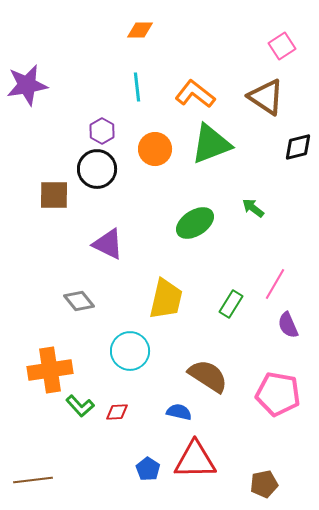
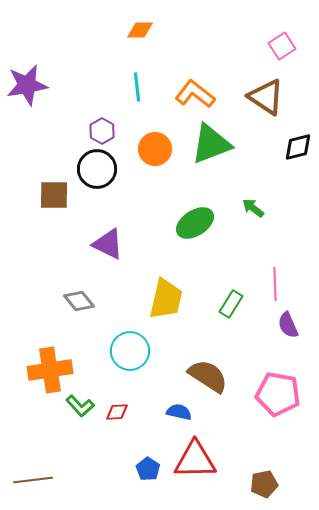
pink line: rotated 32 degrees counterclockwise
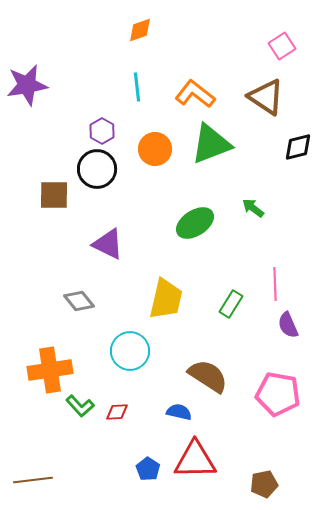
orange diamond: rotated 20 degrees counterclockwise
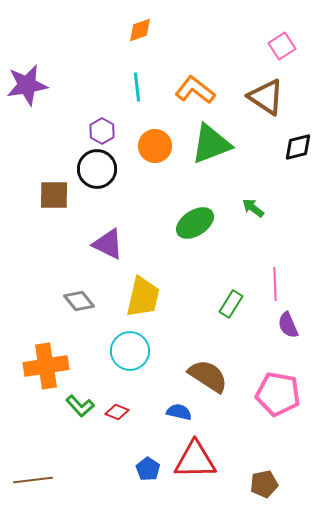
orange L-shape: moved 4 px up
orange circle: moved 3 px up
yellow trapezoid: moved 23 px left, 2 px up
orange cross: moved 4 px left, 4 px up
red diamond: rotated 25 degrees clockwise
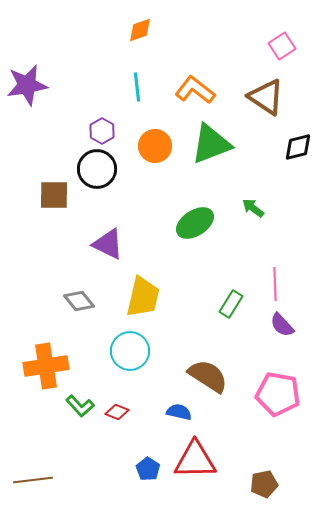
purple semicircle: moved 6 px left; rotated 20 degrees counterclockwise
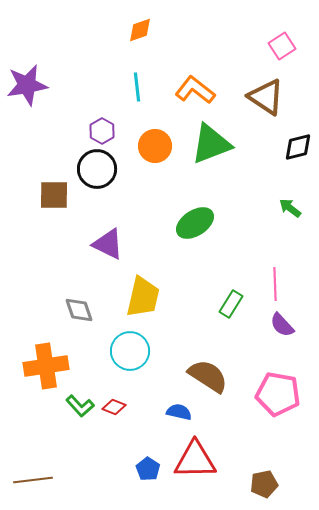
green arrow: moved 37 px right
gray diamond: moved 9 px down; rotated 20 degrees clockwise
red diamond: moved 3 px left, 5 px up
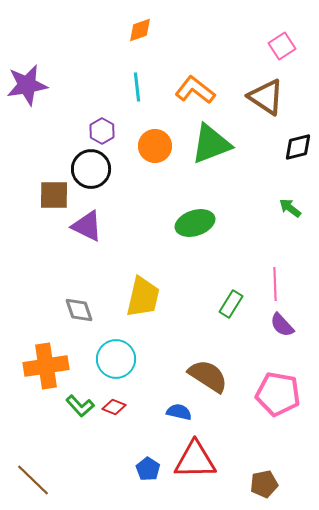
black circle: moved 6 px left
green ellipse: rotated 15 degrees clockwise
purple triangle: moved 21 px left, 18 px up
cyan circle: moved 14 px left, 8 px down
brown line: rotated 51 degrees clockwise
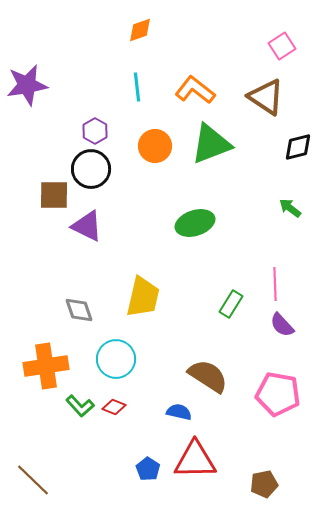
purple hexagon: moved 7 px left
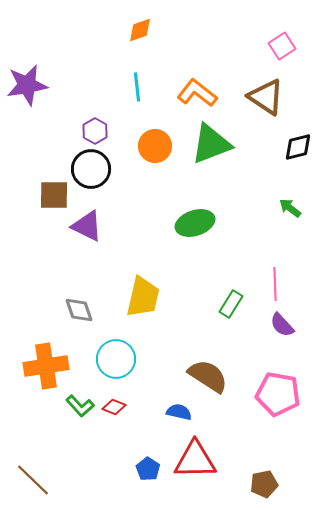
orange L-shape: moved 2 px right, 3 px down
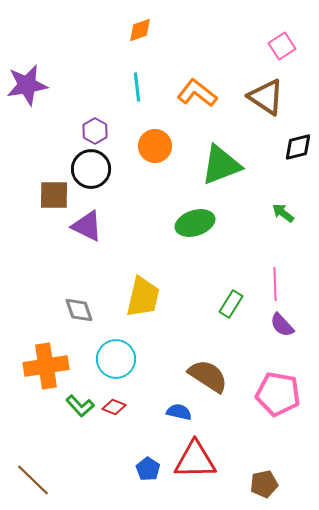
green triangle: moved 10 px right, 21 px down
green arrow: moved 7 px left, 5 px down
